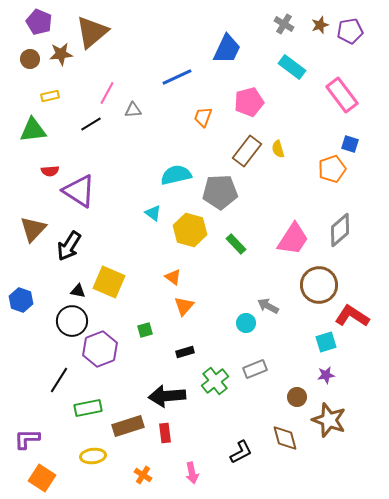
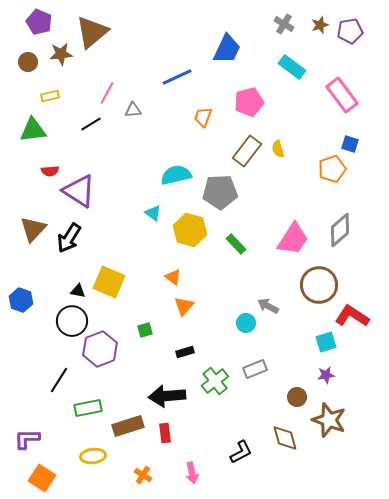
brown circle at (30, 59): moved 2 px left, 3 px down
black arrow at (69, 246): moved 8 px up
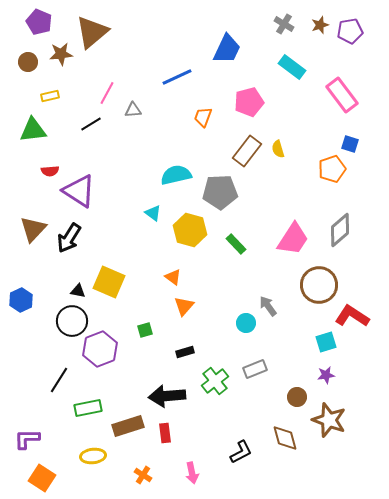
blue hexagon at (21, 300): rotated 15 degrees clockwise
gray arrow at (268, 306): rotated 25 degrees clockwise
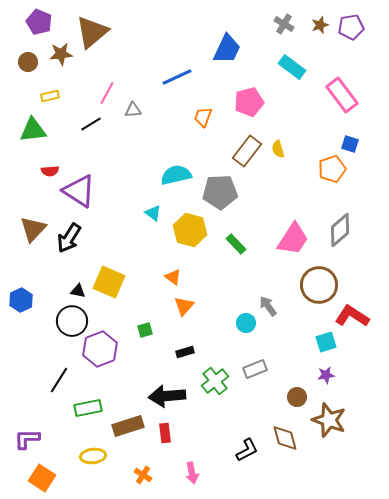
purple pentagon at (350, 31): moved 1 px right, 4 px up
black L-shape at (241, 452): moved 6 px right, 2 px up
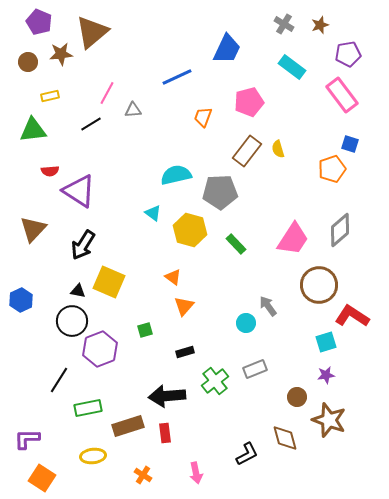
purple pentagon at (351, 27): moved 3 px left, 27 px down
black arrow at (69, 238): moved 14 px right, 7 px down
black L-shape at (247, 450): moved 4 px down
pink arrow at (192, 473): moved 4 px right
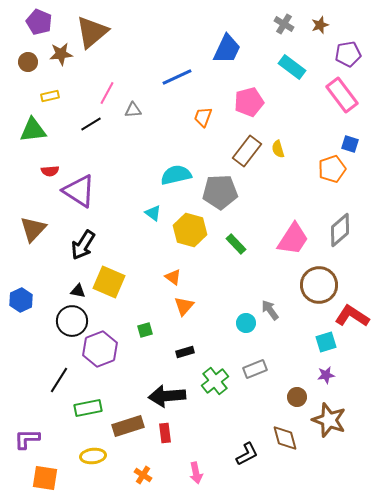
gray arrow at (268, 306): moved 2 px right, 4 px down
orange square at (42, 478): moved 3 px right; rotated 24 degrees counterclockwise
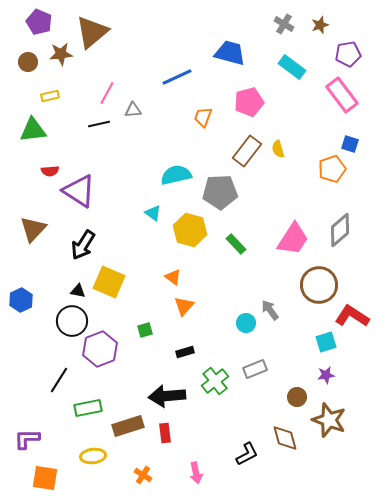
blue trapezoid at (227, 49): moved 3 px right, 4 px down; rotated 100 degrees counterclockwise
black line at (91, 124): moved 8 px right; rotated 20 degrees clockwise
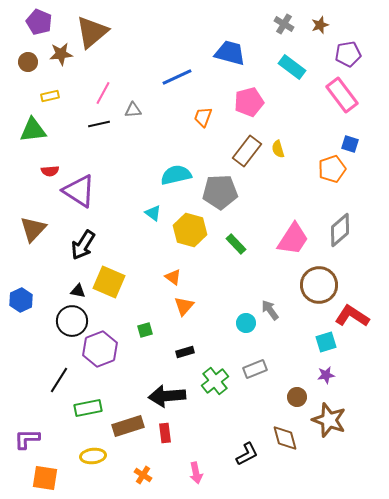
pink line at (107, 93): moved 4 px left
